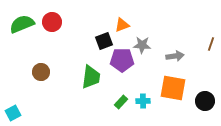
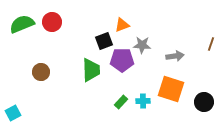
green trapezoid: moved 7 px up; rotated 10 degrees counterclockwise
orange square: moved 2 px left, 1 px down; rotated 8 degrees clockwise
black circle: moved 1 px left, 1 px down
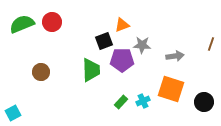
cyan cross: rotated 24 degrees counterclockwise
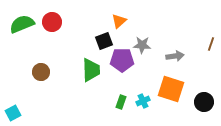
orange triangle: moved 3 px left, 4 px up; rotated 21 degrees counterclockwise
green rectangle: rotated 24 degrees counterclockwise
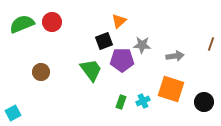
green trapezoid: rotated 35 degrees counterclockwise
